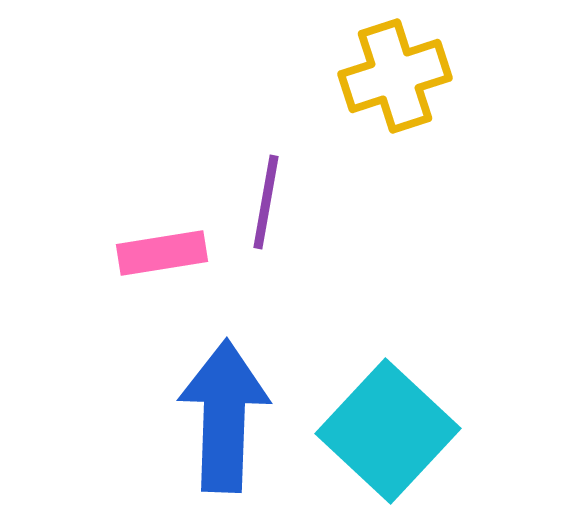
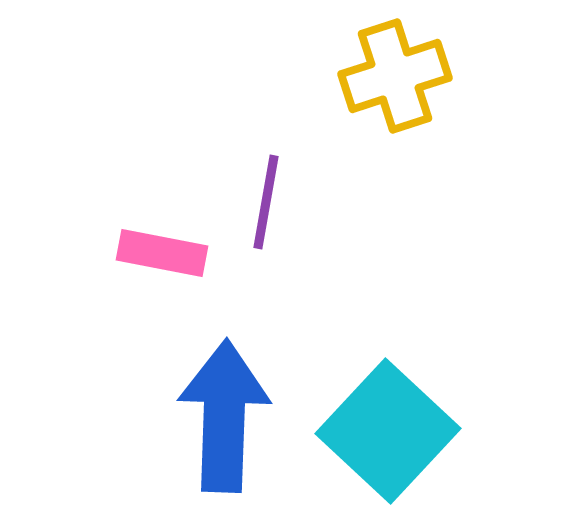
pink rectangle: rotated 20 degrees clockwise
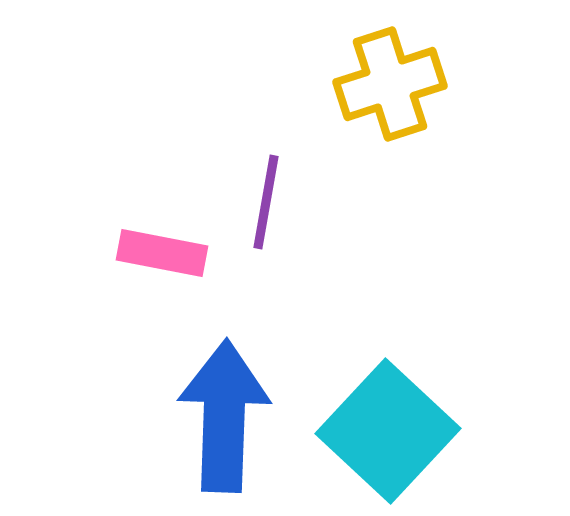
yellow cross: moved 5 px left, 8 px down
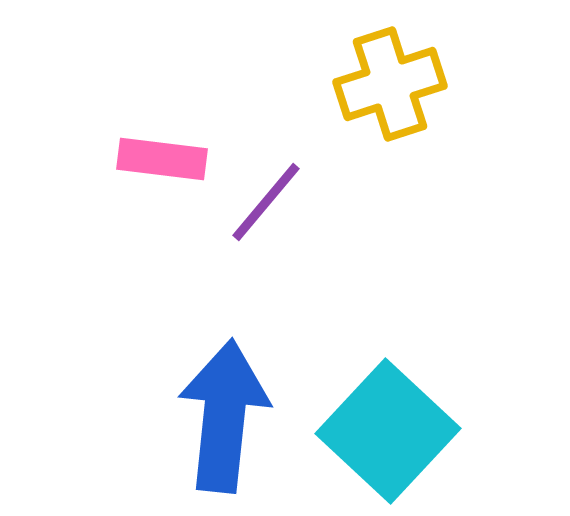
purple line: rotated 30 degrees clockwise
pink rectangle: moved 94 px up; rotated 4 degrees counterclockwise
blue arrow: rotated 4 degrees clockwise
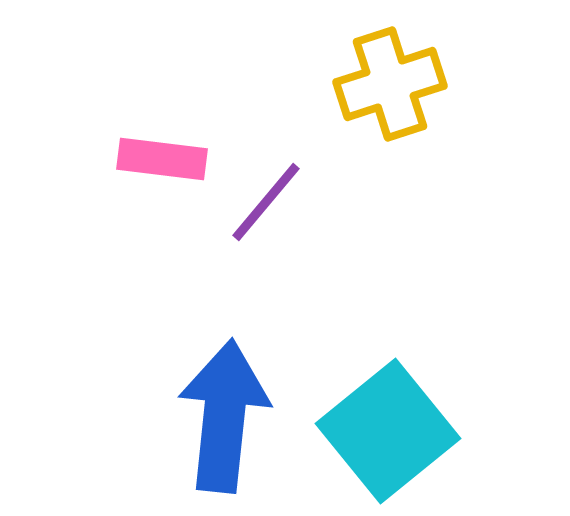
cyan square: rotated 8 degrees clockwise
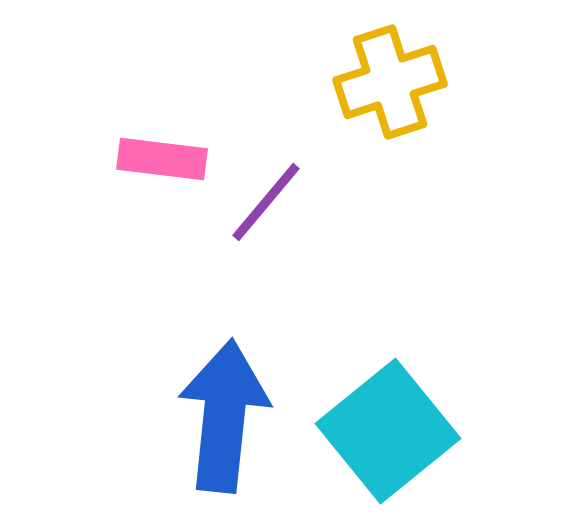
yellow cross: moved 2 px up
